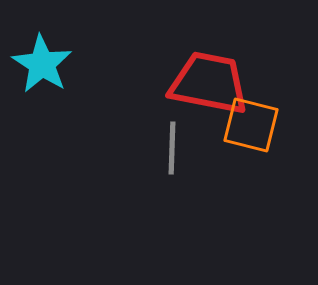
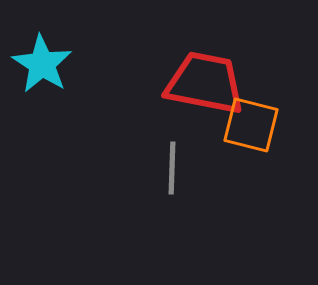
red trapezoid: moved 4 px left
gray line: moved 20 px down
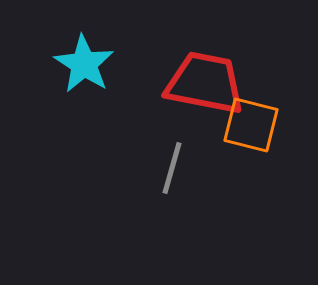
cyan star: moved 42 px right
gray line: rotated 14 degrees clockwise
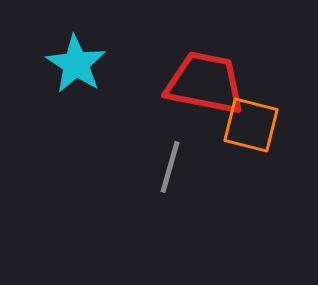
cyan star: moved 8 px left
gray line: moved 2 px left, 1 px up
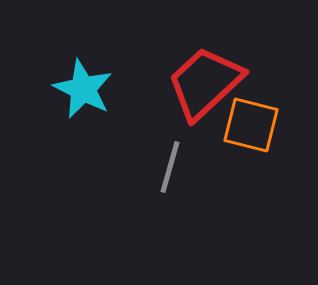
cyan star: moved 7 px right, 25 px down; rotated 6 degrees counterclockwise
red trapezoid: rotated 54 degrees counterclockwise
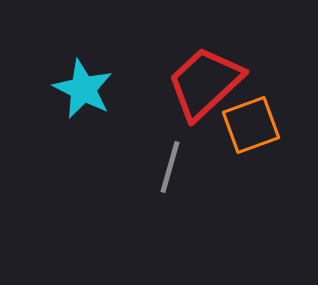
orange square: rotated 34 degrees counterclockwise
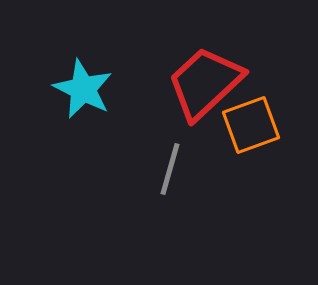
gray line: moved 2 px down
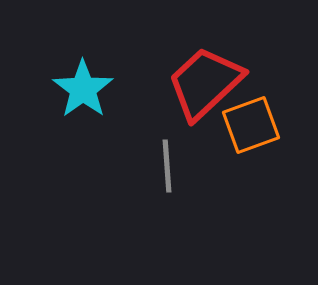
cyan star: rotated 10 degrees clockwise
gray line: moved 3 px left, 3 px up; rotated 20 degrees counterclockwise
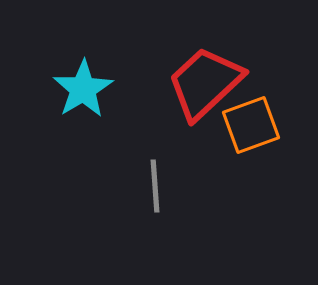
cyan star: rotated 4 degrees clockwise
gray line: moved 12 px left, 20 px down
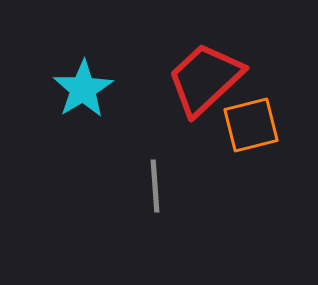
red trapezoid: moved 4 px up
orange square: rotated 6 degrees clockwise
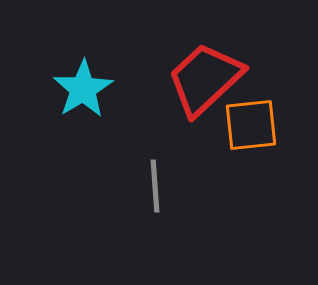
orange square: rotated 8 degrees clockwise
